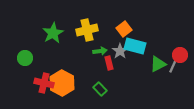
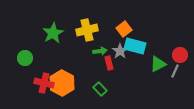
gray line: moved 2 px right, 5 px down
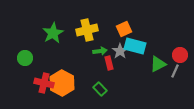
orange square: rotated 14 degrees clockwise
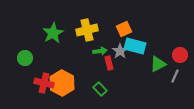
gray line: moved 5 px down
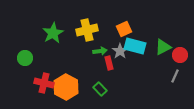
green triangle: moved 5 px right, 17 px up
orange hexagon: moved 4 px right, 4 px down
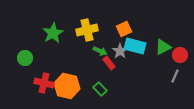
green arrow: rotated 32 degrees clockwise
red rectangle: rotated 24 degrees counterclockwise
orange hexagon: moved 1 px right, 1 px up; rotated 15 degrees counterclockwise
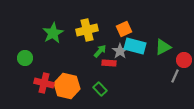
green arrow: rotated 72 degrees counterclockwise
red circle: moved 4 px right, 5 px down
red rectangle: rotated 48 degrees counterclockwise
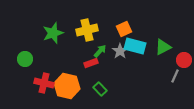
green star: rotated 10 degrees clockwise
green circle: moved 1 px down
red rectangle: moved 18 px left; rotated 24 degrees counterclockwise
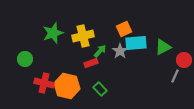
yellow cross: moved 4 px left, 6 px down
cyan rectangle: moved 1 px right, 3 px up; rotated 20 degrees counterclockwise
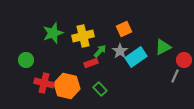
cyan rectangle: moved 14 px down; rotated 30 degrees counterclockwise
green circle: moved 1 px right, 1 px down
